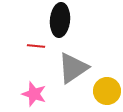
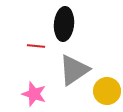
black ellipse: moved 4 px right, 4 px down
gray triangle: moved 1 px right, 2 px down
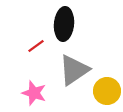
red line: rotated 42 degrees counterclockwise
pink star: moved 1 px up
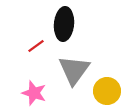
gray triangle: rotated 20 degrees counterclockwise
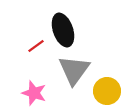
black ellipse: moved 1 px left, 6 px down; rotated 24 degrees counterclockwise
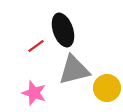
gray triangle: rotated 40 degrees clockwise
yellow circle: moved 3 px up
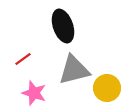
black ellipse: moved 4 px up
red line: moved 13 px left, 13 px down
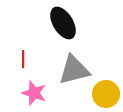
black ellipse: moved 3 px up; rotated 12 degrees counterclockwise
red line: rotated 54 degrees counterclockwise
yellow circle: moved 1 px left, 6 px down
